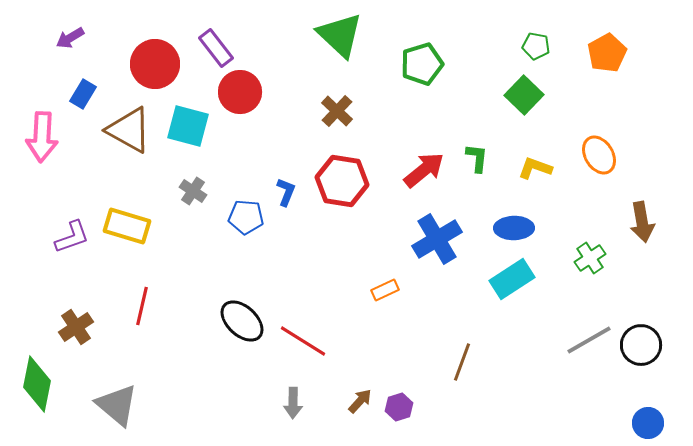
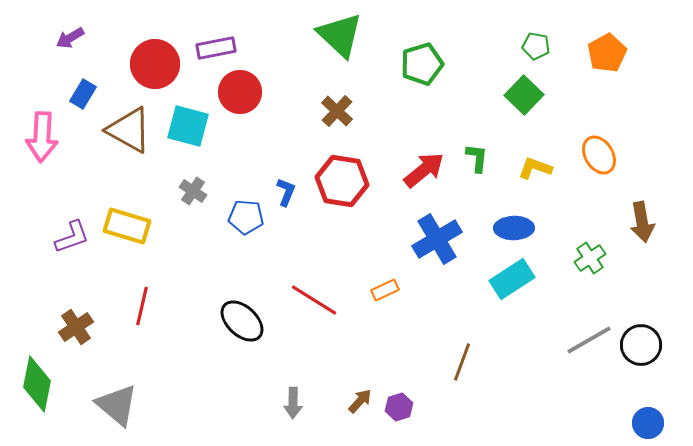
purple rectangle at (216, 48): rotated 63 degrees counterclockwise
red line at (303, 341): moved 11 px right, 41 px up
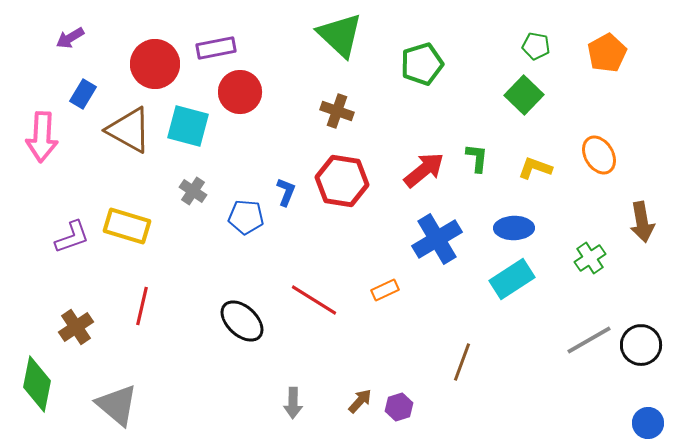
brown cross at (337, 111): rotated 24 degrees counterclockwise
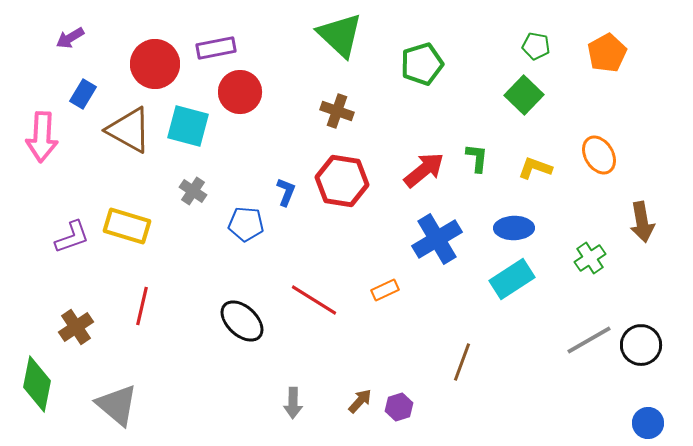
blue pentagon at (246, 217): moved 7 px down
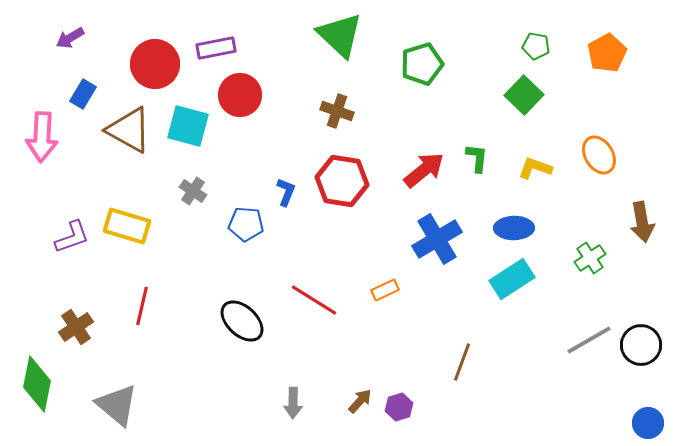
red circle at (240, 92): moved 3 px down
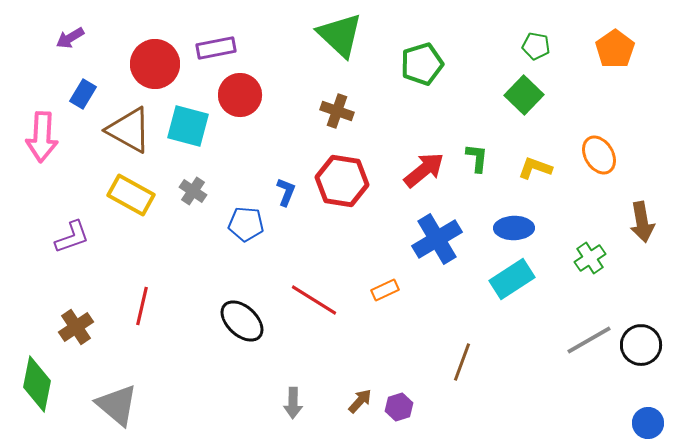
orange pentagon at (607, 53): moved 8 px right, 4 px up; rotated 6 degrees counterclockwise
yellow rectangle at (127, 226): moved 4 px right, 31 px up; rotated 12 degrees clockwise
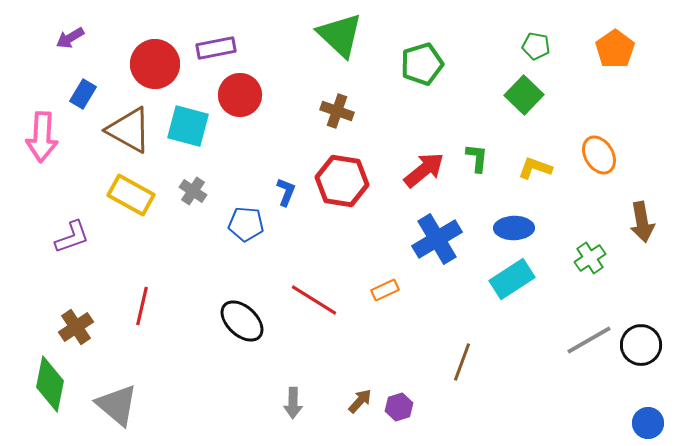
green diamond at (37, 384): moved 13 px right
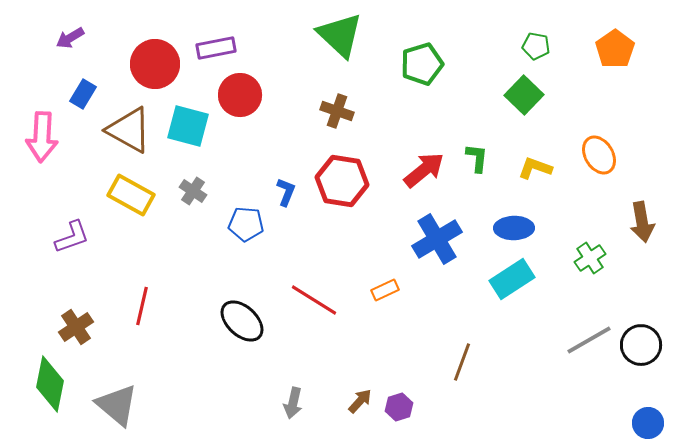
gray arrow at (293, 403): rotated 12 degrees clockwise
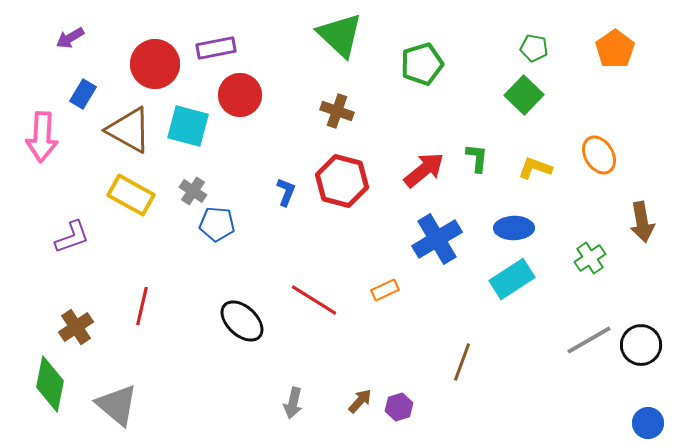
green pentagon at (536, 46): moved 2 px left, 2 px down
red hexagon at (342, 181): rotated 6 degrees clockwise
blue pentagon at (246, 224): moved 29 px left
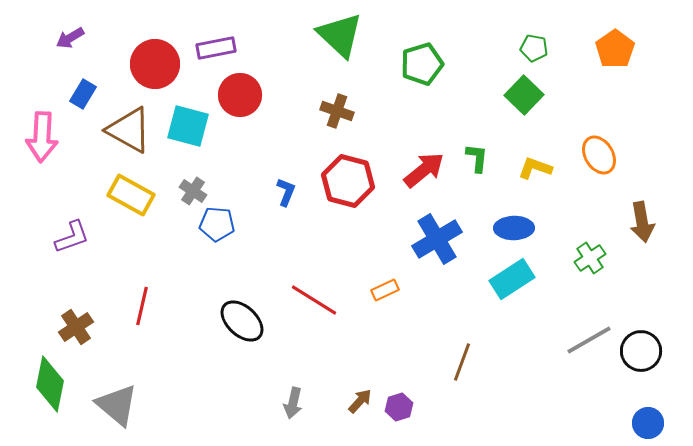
red hexagon at (342, 181): moved 6 px right
black circle at (641, 345): moved 6 px down
